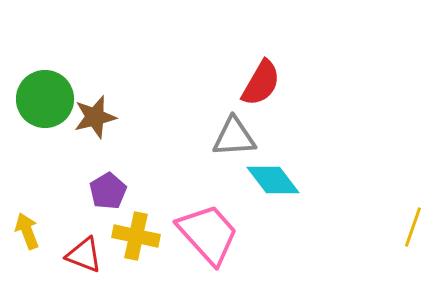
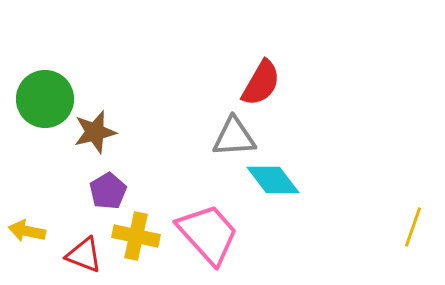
brown star: moved 15 px down
yellow arrow: rotated 57 degrees counterclockwise
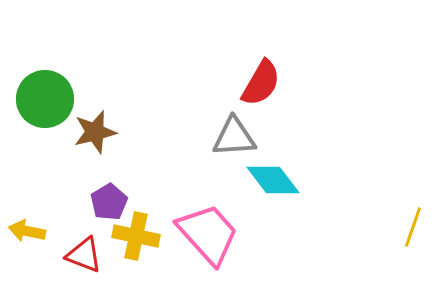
purple pentagon: moved 1 px right, 11 px down
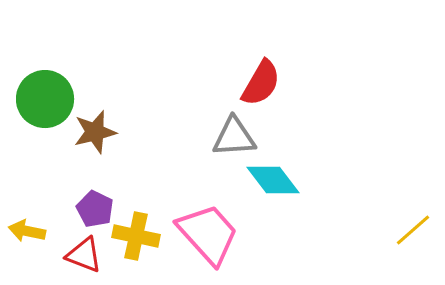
purple pentagon: moved 14 px left, 7 px down; rotated 15 degrees counterclockwise
yellow line: moved 3 px down; rotated 30 degrees clockwise
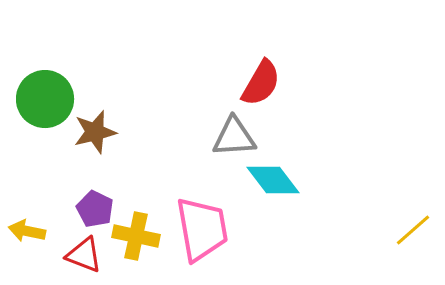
pink trapezoid: moved 6 px left, 5 px up; rotated 32 degrees clockwise
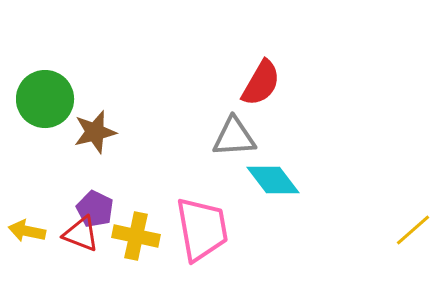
red triangle: moved 3 px left, 21 px up
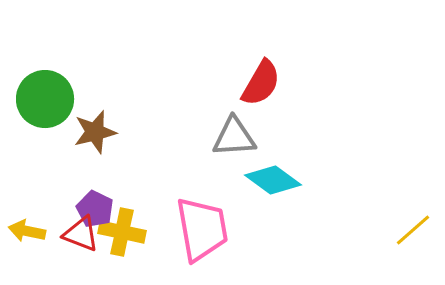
cyan diamond: rotated 16 degrees counterclockwise
yellow cross: moved 14 px left, 4 px up
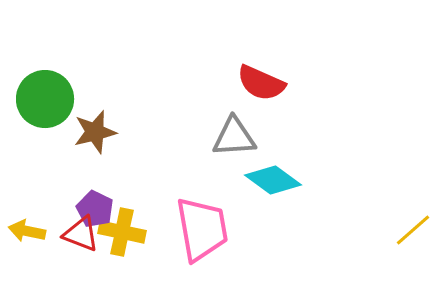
red semicircle: rotated 84 degrees clockwise
